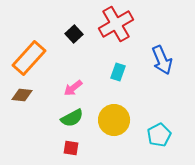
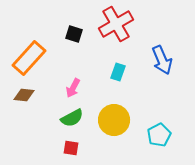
black square: rotated 30 degrees counterclockwise
pink arrow: rotated 24 degrees counterclockwise
brown diamond: moved 2 px right
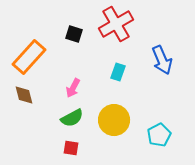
orange rectangle: moved 1 px up
brown diamond: rotated 70 degrees clockwise
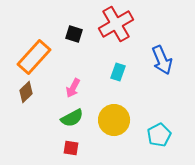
orange rectangle: moved 5 px right
brown diamond: moved 2 px right, 3 px up; rotated 60 degrees clockwise
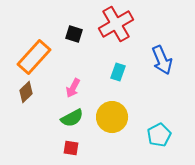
yellow circle: moved 2 px left, 3 px up
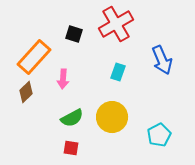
pink arrow: moved 10 px left, 9 px up; rotated 24 degrees counterclockwise
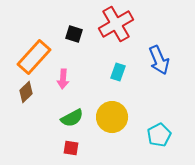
blue arrow: moved 3 px left
